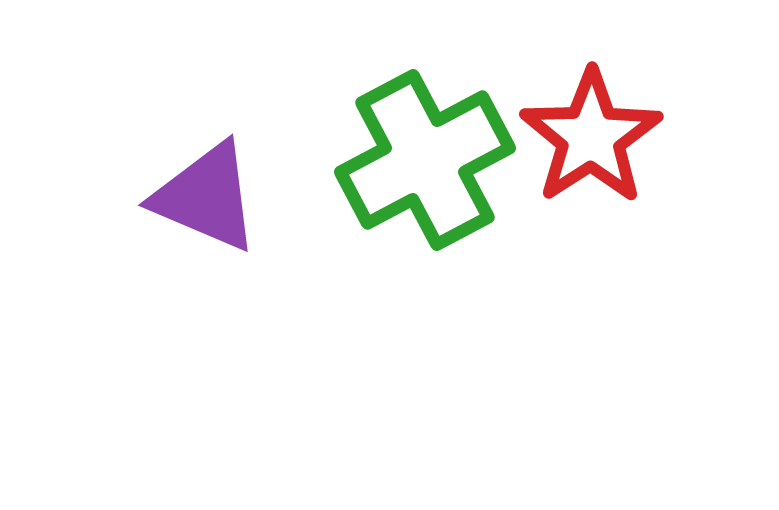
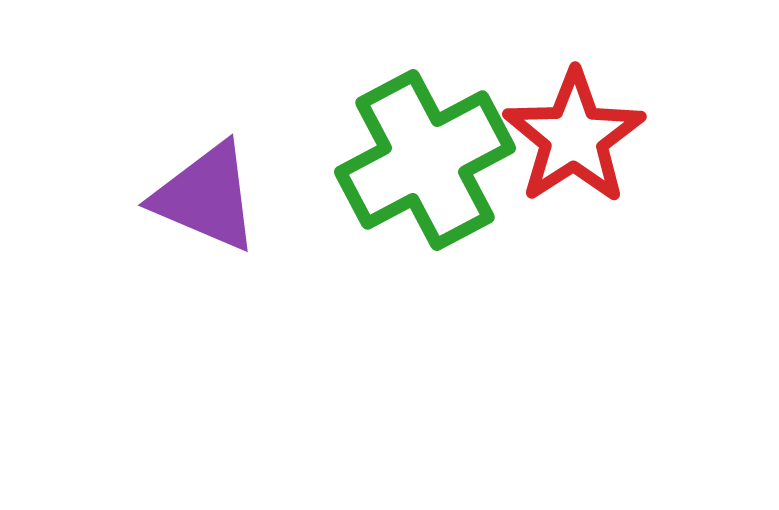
red star: moved 17 px left
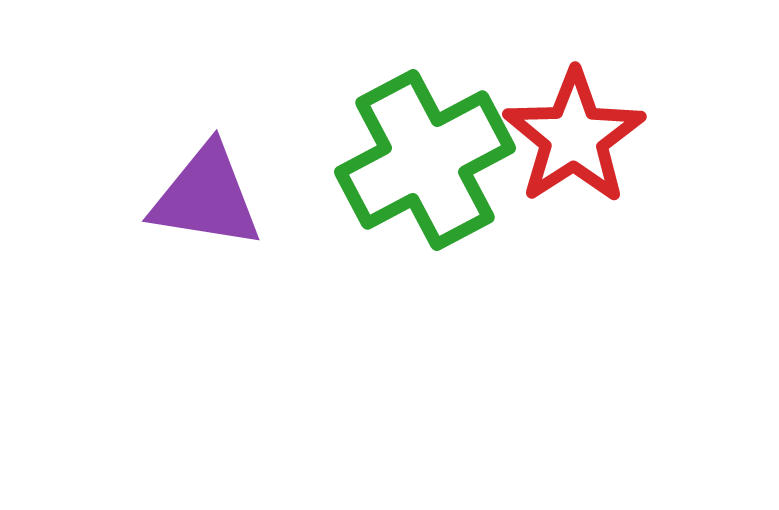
purple triangle: rotated 14 degrees counterclockwise
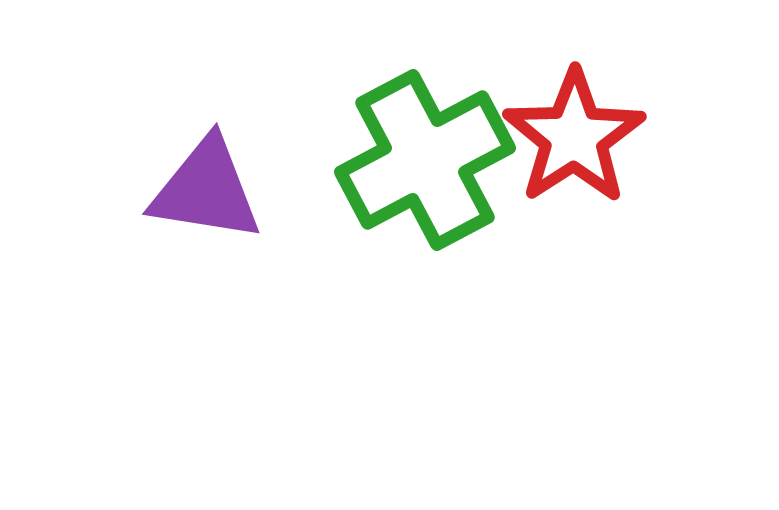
purple triangle: moved 7 px up
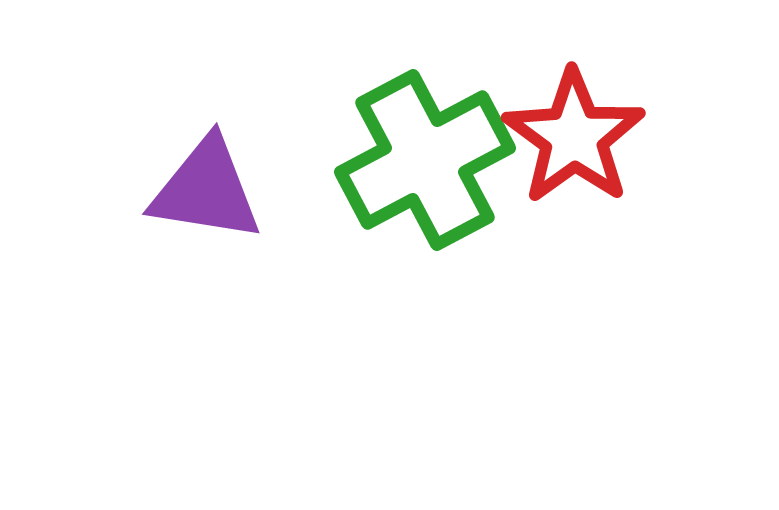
red star: rotated 3 degrees counterclockwise
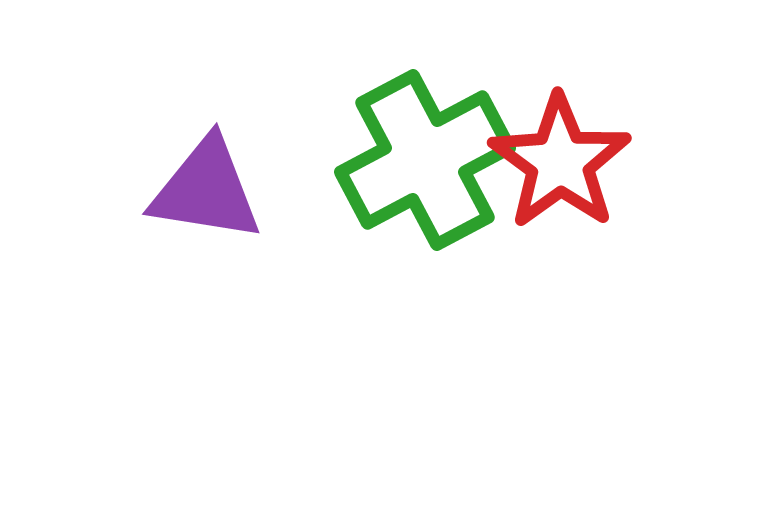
red star: moved 14 px left, 25 px down
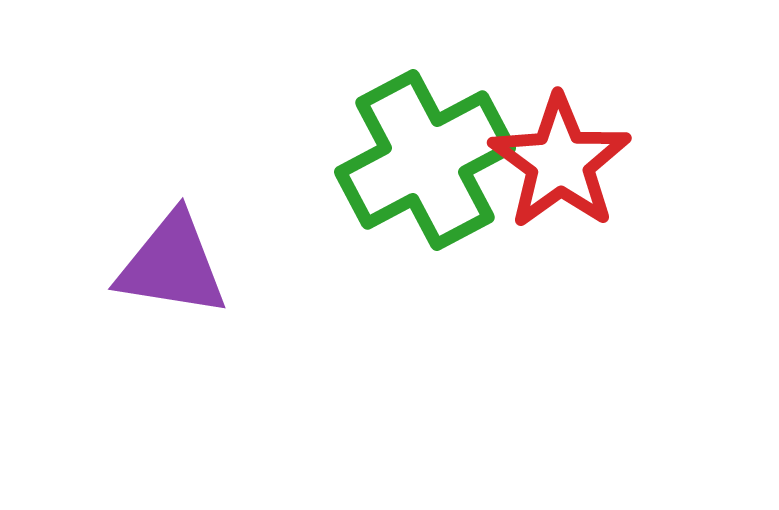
purple triangle: moved 34 px left, 75 px down
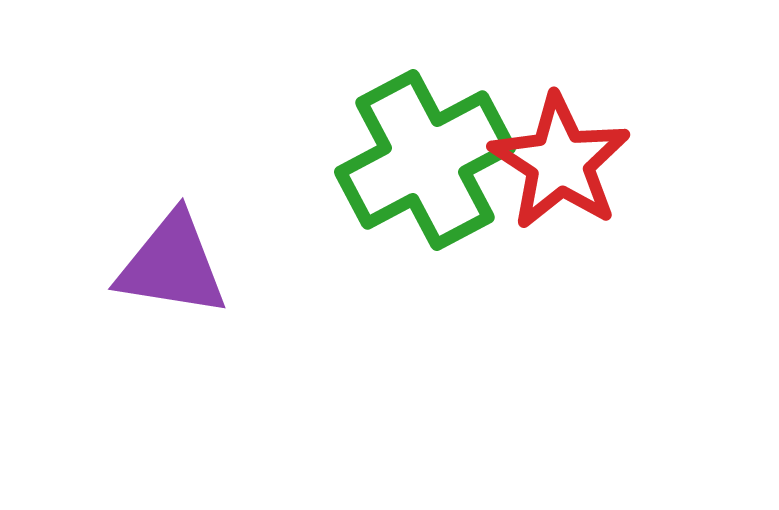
red star: rotated 3 degrees counterclockwise
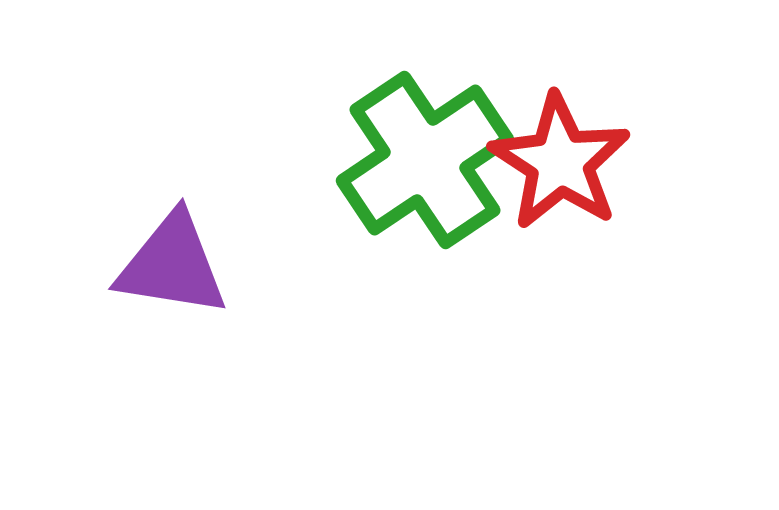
green cross: rotated 6 degrees counterclockwise
